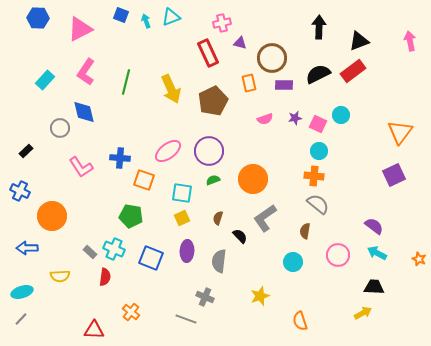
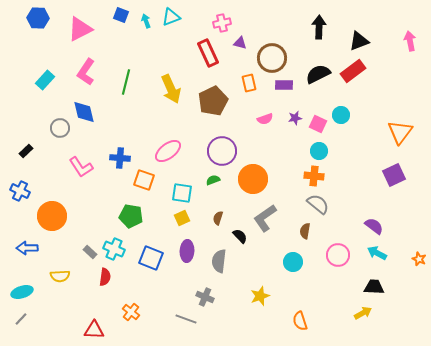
purple circle at (209, 151): moved 13 px right
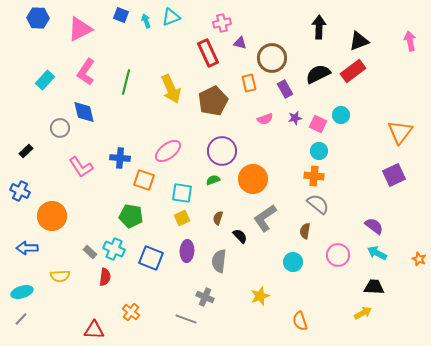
purple rectangle at (284, 85): moved 1 px right, 4 px down; rotated 60 degrees clockwise
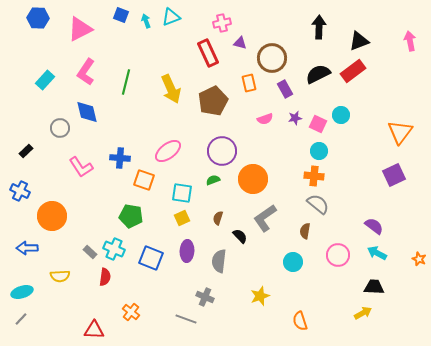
blue diamond at (84, 112): moved 3 px right
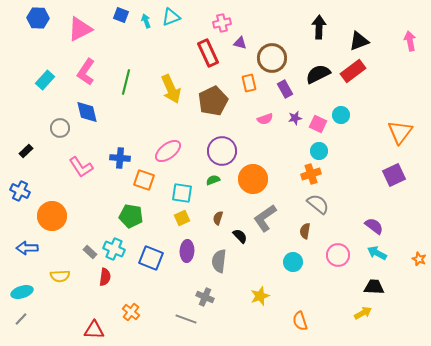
orange cross at (314, 176): moved 3 px left, 2 px up; rotated 24 degrees counterclockwise
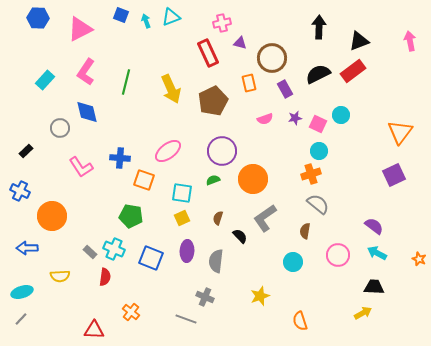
gray semicircle at (219, 261): moved 3 px left
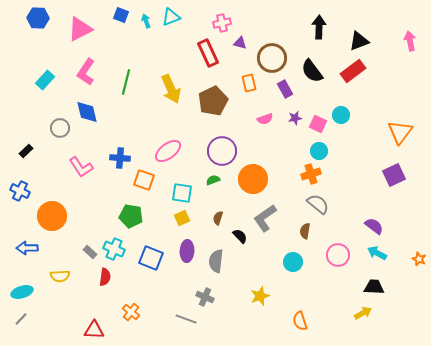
black semicircle at (318, 74): moved 6 px left, 3 px up; rotated 100 degrees counterclockwise
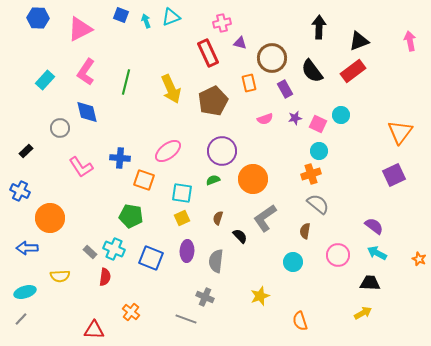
orange circle at (52, 216): moved 2 px left, 2 px down
black trapezoid at (374, 287): moved 4 px left, 4 px up
cyan ellipse at (22, 292): moved 3 px right
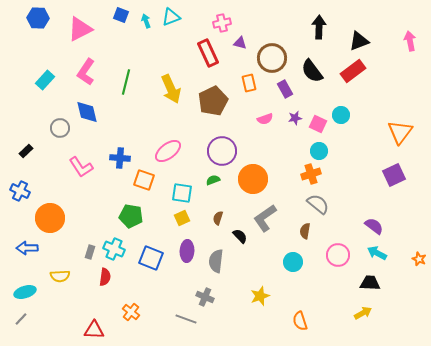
gray rectangle at (90, 252): rotated 64 degrees clockwise
